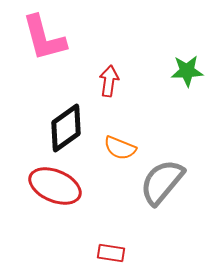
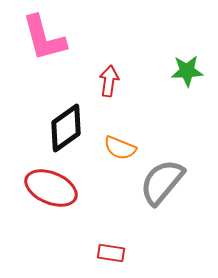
red ellipse: moved 4 px left, 2 px down
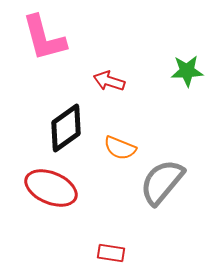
red arrow: rotated 80 degrees counterclockwise
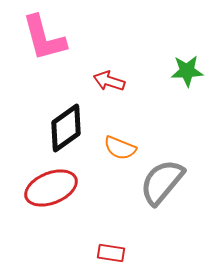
red ellipse: rotated 45 degrees counterclockwise
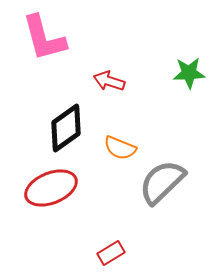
green star: moved 2 px right, 2 px down
gray semicircle: rotated 6 degrees clockwise
red rectangle: rotated 40 degrees counterclockwise
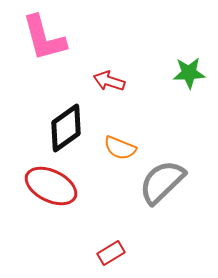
red ellipse: moved 2 px up; rotated 48 degrees clockwise
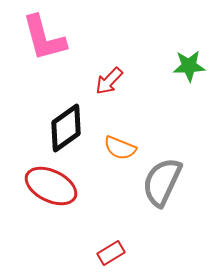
green star: moved 7 px up
red arrow: rotated 64 degrees counterclockwise
gray semicircle: rotated 21 degrees counterclockwise
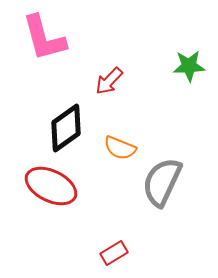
red rectangle: moved 3 px right
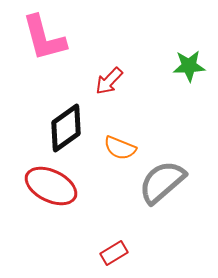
gray semicircle: rotated 24 degrees clockwise
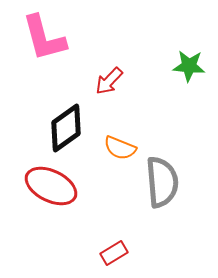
green star: rotated 8 degrees clockwise
gray semicircle: rotated 126 degrees clockwise
